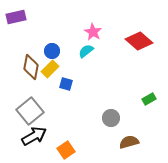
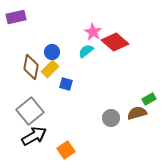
red diamond: moved 24 px left, 1 px down
blue circle: moved 1 px down
brown semicircle: moved 8 px right, 29 px up
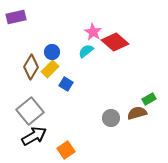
brown diamond: rotated 20 degrees clockwise
blue square: rotated 16 degrees clockwise
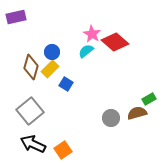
pink star: moved 1 px left, 2 px down
brown diamond: rotated 15 degrees counterclockwise
black arrow: moved 1 px left, 8 px down; rotated 125 degrees counterclockwise
orange square: moved 3 px left
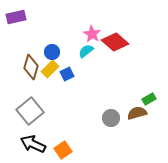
blue square: moved 1 px right, 10 px up; rotated 32 degrees clockwise
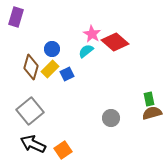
purple rectangle: rotated 60 degrees counterclockwise
blue circle: moved 3 px up
green rectangle: rotated 72 degrees counterclockwise
brown semicircle: moved 15 px right
